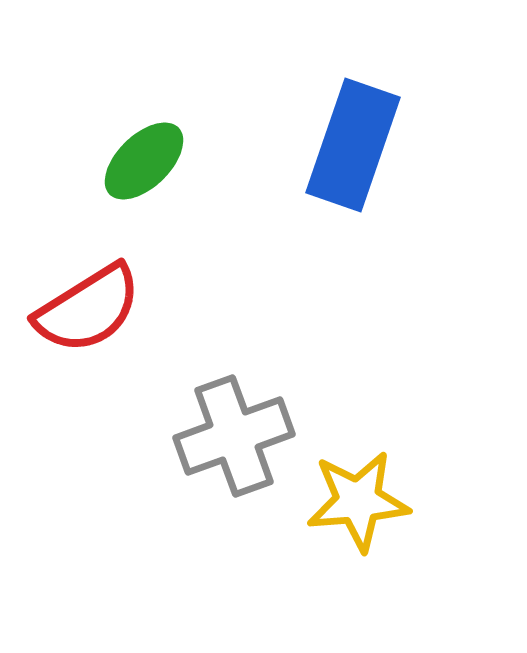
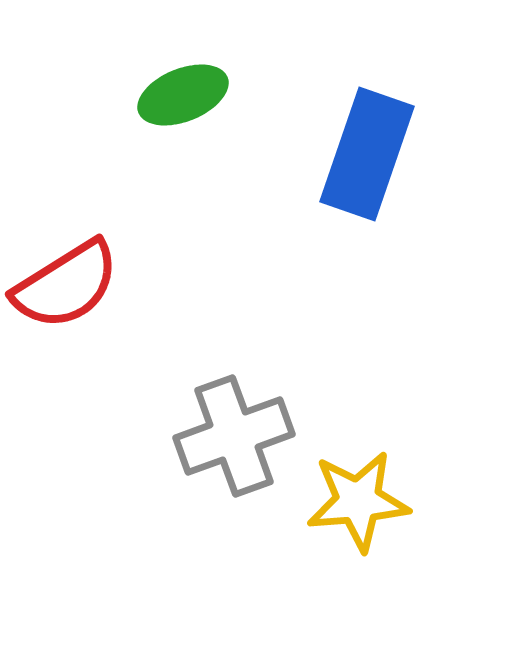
blue rectangle: moved 14 px right, 9 px down
green ellipse: moved 39 px right, 66 px up; rotated 22 degrees clockwise
red semicircle: moved 22 px left, 24 px up
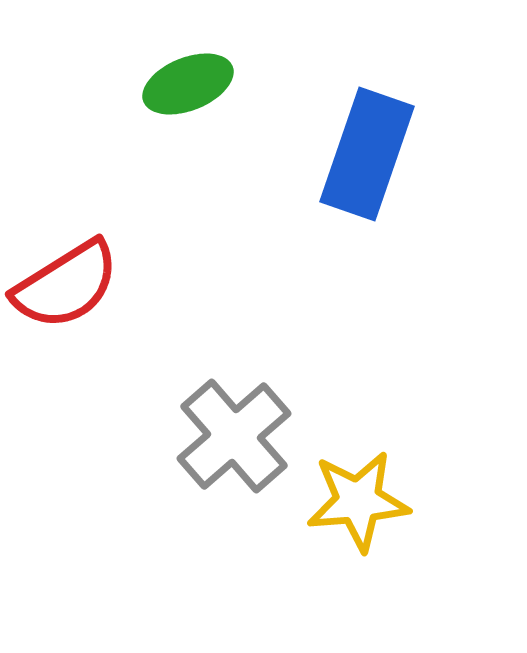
green ellipse: moved 5 px right, 11 px up
gray cross: rotated 21 degrees counterclockwise
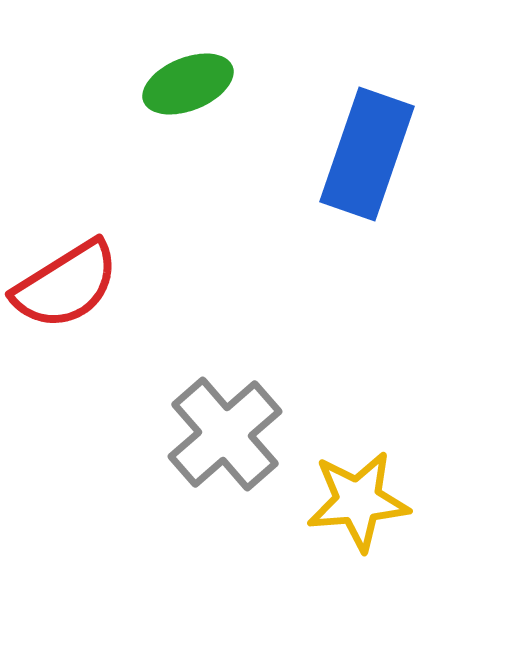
gray cross: moved 9 px left, 2 px up
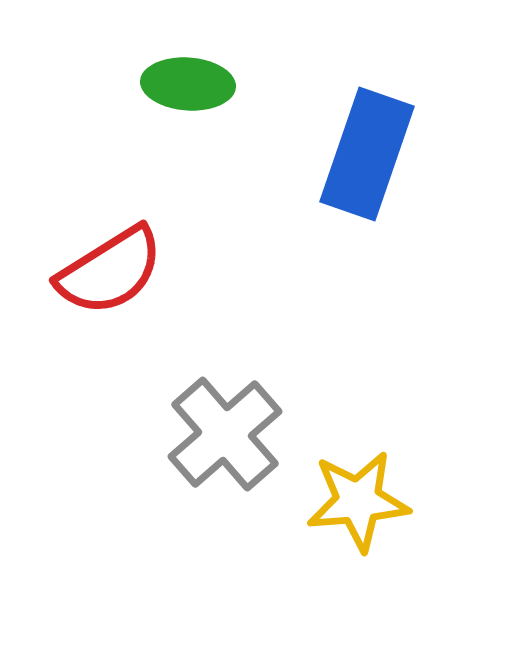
green ellipse: rotated 26 degrees clockwise
red semicircle: moved 44 px right, 14 px up
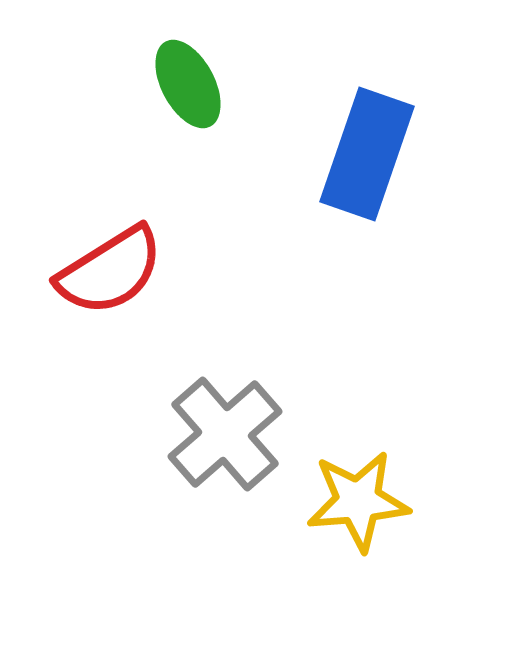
green ellipse: rotated 58 degrees clockwise
